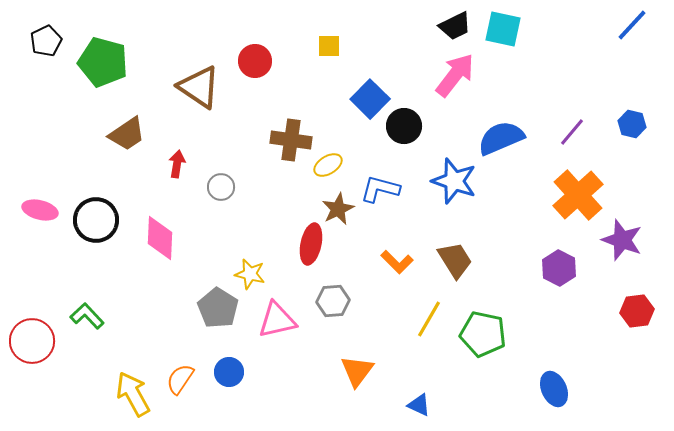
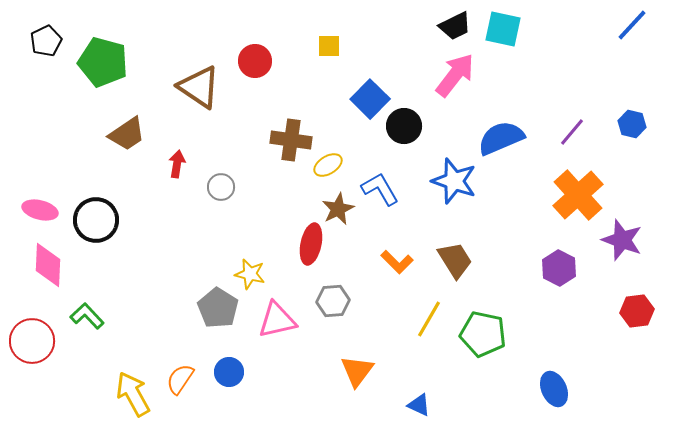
blue L-shape at (380, 189): rotated 45 degrees clockwise
pink diamond at (160, 238): moved 112 px left, 27 px down
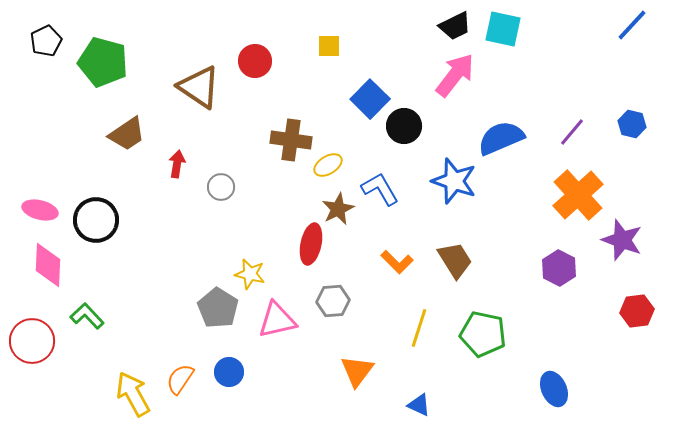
yellow line at (429, 319): moved 10 px left, 9 px down; rotated 12 degrees counterclockwise
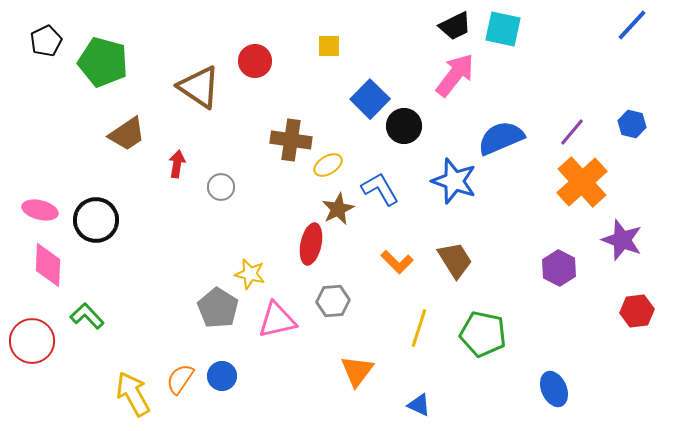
orange cross at (578, 195): moved 4 px right, 13 px up
blue circle at (229, 372): moved 7 px left, 4 px down
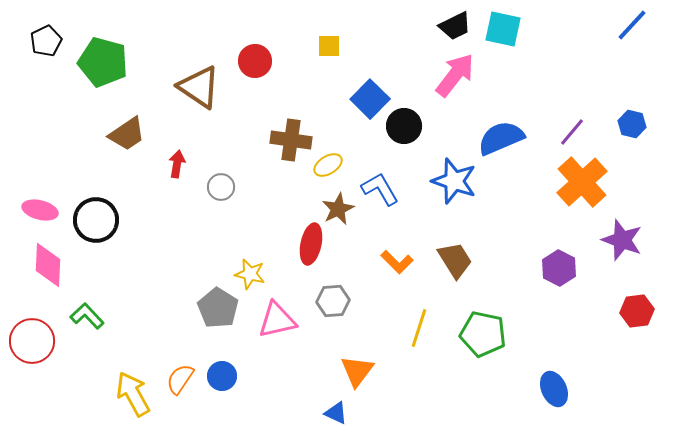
blue triangle at (419, 405): moved 83 px left, 8 px down
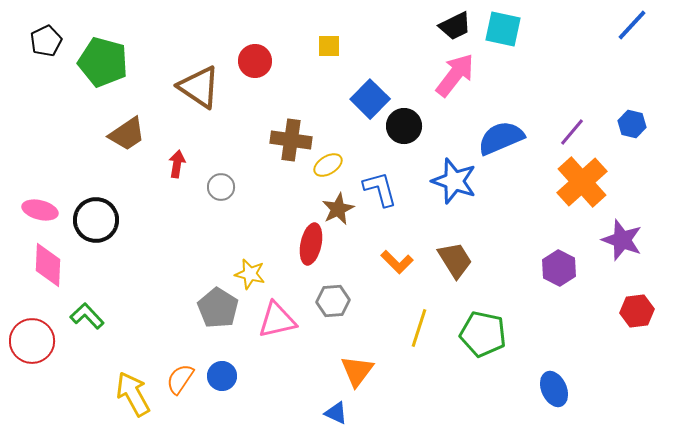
blue L-shape at (380, 189): rotated 15 degrees clockwise
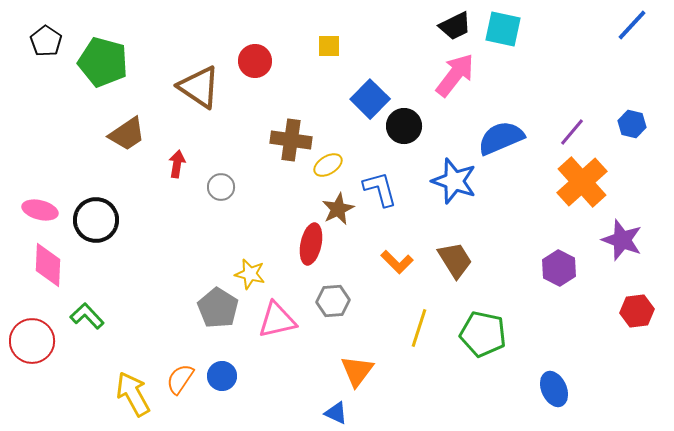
black pentagon at (46, 41): rotated 12 degrees counterclockwise
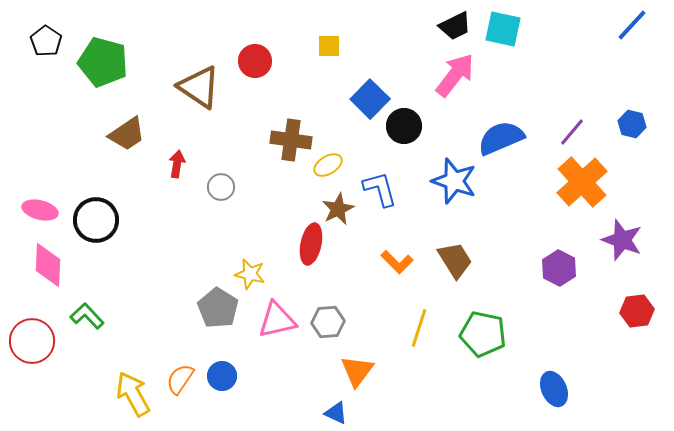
gray hexagon at (333, 301): moved 5 px left, 21 px down
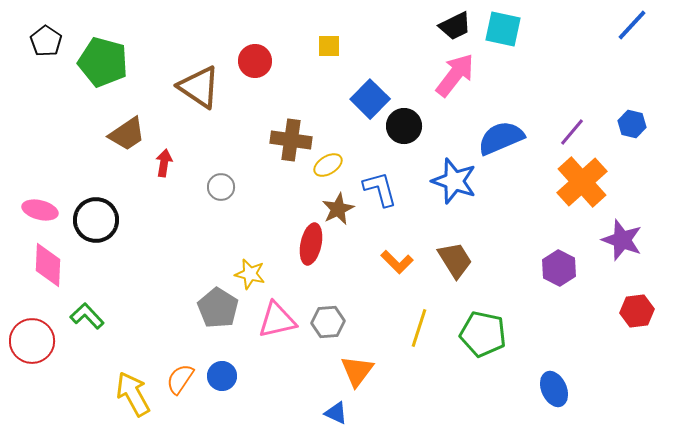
red arrow at (177, 164): moved 13 px left, 1 px up
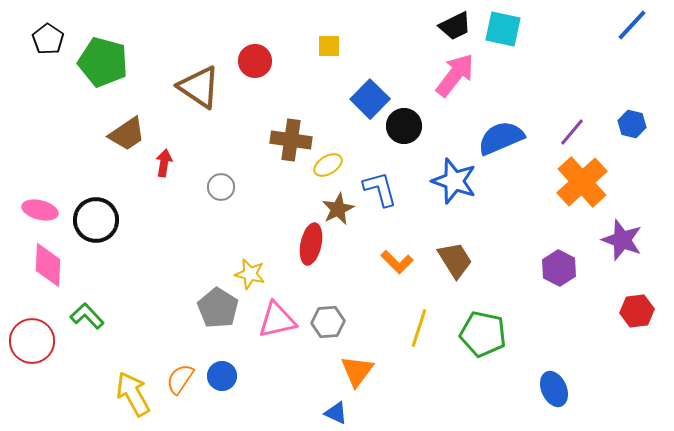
black pentagon at (46, 41): moved 2 px right, 2 px up
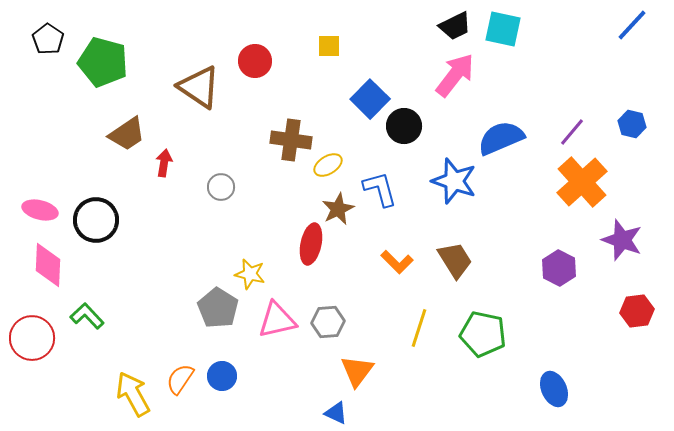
red circle at (32, 341): moved 3 px up
